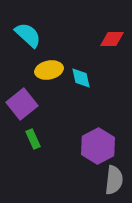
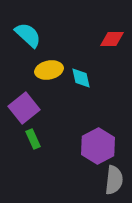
purple square: moved 2 px right, 4 px down
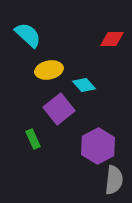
cyan diamond: moved 3 px right, 7 px down; rotated 30 degrees counterclockwise
purple square: moved 35 px right, 1 px down
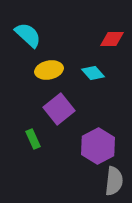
cyan diamond: moved 9 px right, 12 px up
gray semicircle: moved 1 px down
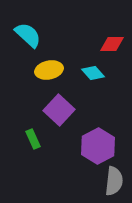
red diamond: moved 5 px down
purple square: moved 1 px down; rotated 8 degrees counterclockwise
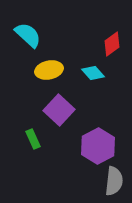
red diamond: rotated 35 degrees counterclockwise
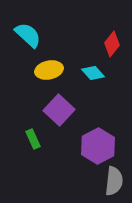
red diamond: rotated 15 degrees counterclockwise
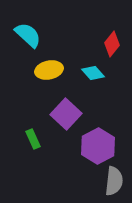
purple square: moved 7 px right, 4 px down
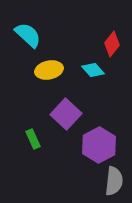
cyan diamond: moved 3 px up
purple hexagon: moved 1 px right, 1 px up
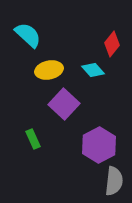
purple square: moved 2 px left, 10 px up
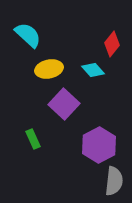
yellow ellipse: moved 1 px up
